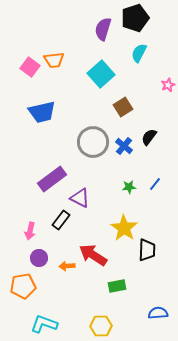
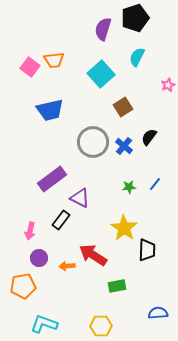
cyan semicircle: moved 2 px left, 4 px down
blue trapezoid: moved 8 px right, 2 px up
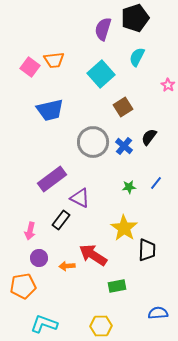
pink star: rotated 16 degrees counterclockwise
blue line: moved 1 px right, 1 px up
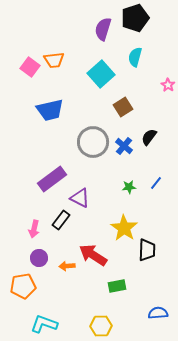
cyan semicircle: moved 2 px left; rotated 12 degrees counterclockwise
pink arrow: moved 4 px right, 2 px up
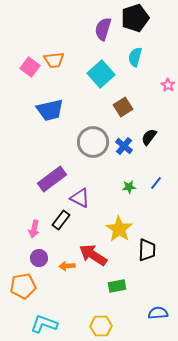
yellow star: moved 5 px left, 1 px down
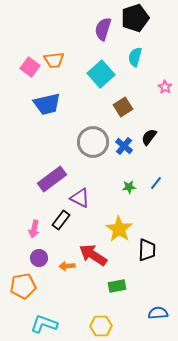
pink star: moved 3 px left, 2 px down
blue trapezoid: moved 3 px left, 6 px up
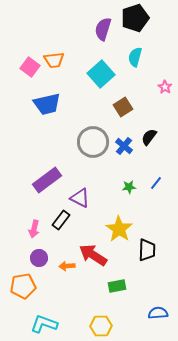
purple rectangle: moved 5 px left, 1 px down
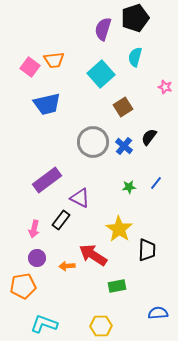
pink star: rotated 16 degrees counterclockwise
purple circle: moved 2 px left
